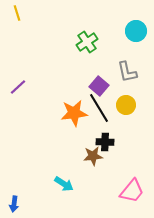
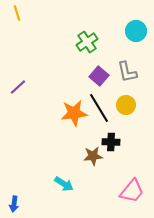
purple square: moved 10 px up
black cross: moved 6 px right
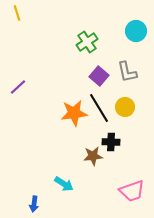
yellow circle: moved 1 px left, 2 px down
pink trapezoid: rotated 32 degrees clockwise
blue arrow: moved 20 px right
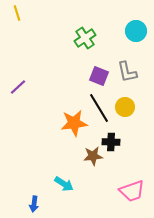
green cross: moved 2 px left, 4 px up
purple square: rotated 18 degrees counterclockwise
orange star: moved 10 px down
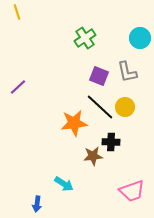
yellow line: moved 1 px up
cyan circle: moved 4 px right, 7 px down
black line: moved 1 px right, 1 px up; rotated 16 degrees counterclockwise
blue arrow: moved 3 px right
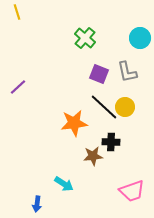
green cross: rotated 15 degrees counterclockwise
purple square: moved 2 px up
black line: moved 4 px right
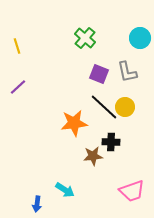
yellow line: moved 34 px down
cyan arrow: moved 1 px right, 6 px down
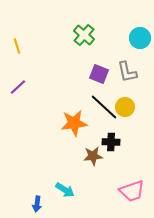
green cross: moved 1 px left, 3 px up
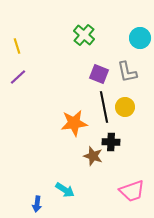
purple line: moved 10 px up
black line: rotated 36 degrees clockwise
brown star: rotated 24 degrees clockwise
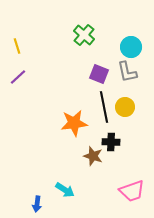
cyan circle: moved 9 px left, 9 px down
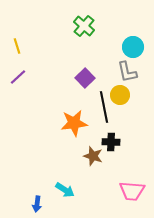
green cross: moved 9 px up
cyan circle: moved 2 px right
purple square: moved 14 px left, 4 px down; rotated 24 degrees clockwise
yellow circle: moved 5 px left, 12 px up
pink trapezoid: rotated 24 degrees clockwise
